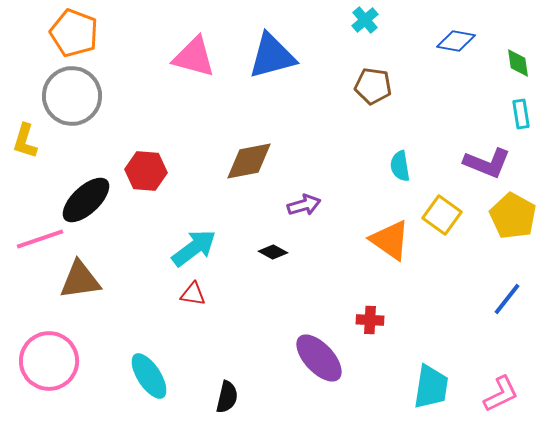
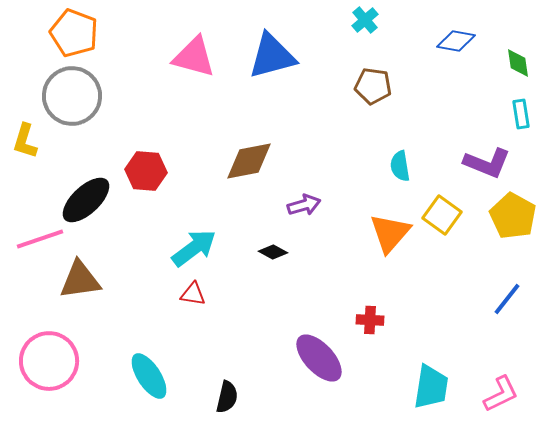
orange triangle: moved 7 px up; rotated 36 degrees clockwise
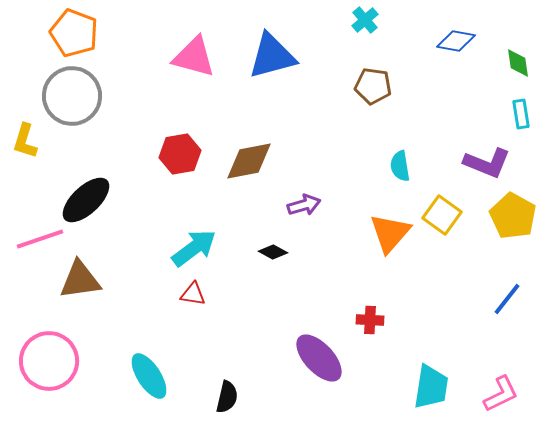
red hexagon: moved 34 px right, 17 px up; rotated 15 degrees counterclockwise
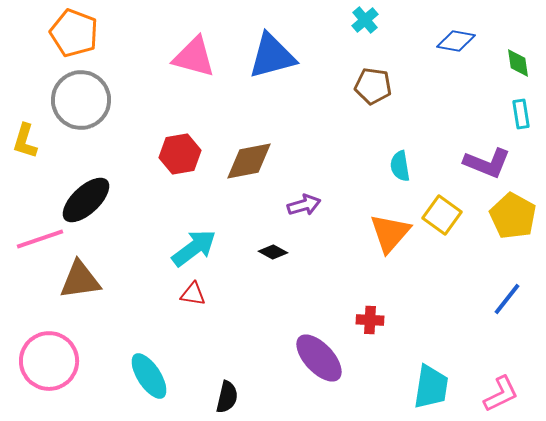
gray circle: moved 9 px right, 4 px down
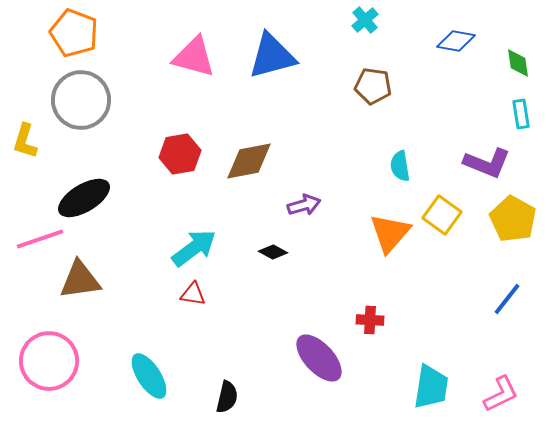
black ellipse: moved 2 px left, 2 px up; rotated 12 degrees clockwise
yellow pentagon: moved 3 px down
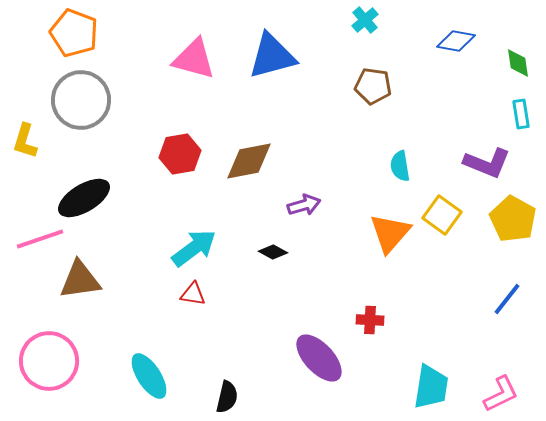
pink triangle: moved 2 px down
